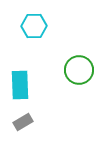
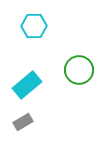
cyan rectangle: moved 7 px right; rotated 52 degrees clockwise
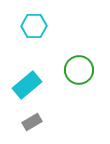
gray rectangle: moved 9 px right
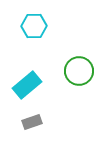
green circle: moved 1 px down
gray rectangle: rotated 12 degrees clockwise
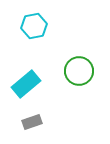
cyan hexagon: rotated 10 degrees counterclockwise
cyan rectangle: moved 1 px left, 1 px up
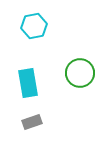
green circle: moved 1 px right, 2 px down
cyan rectangle: moved 2 px right, 1 px up; rotated 60 degrees counterclockwise
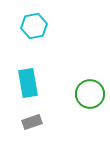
green circle: moved 10 px right, 21 px down
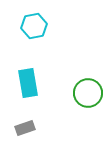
green circle: moved 2 px left, 1 px up
gray rectangle: moved 7 px left, 6 px down
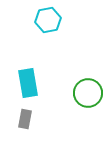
cyan hexagon: moved 14 px right, 6 px up
gray rectangle: moved 9 px up; rotated 60 degrees counterclockwise
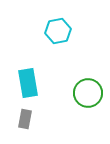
cyan hexagon: moved 10 px right, 11 px down
